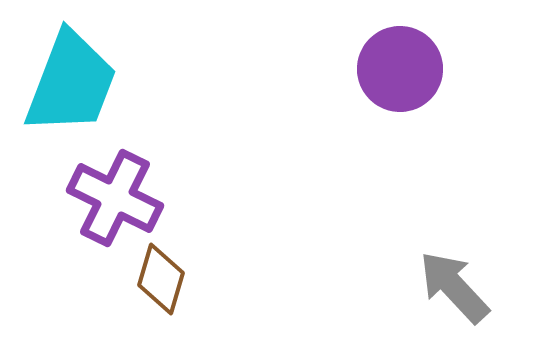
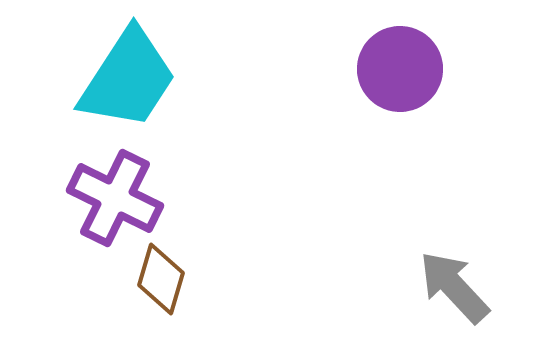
cyan trapezoid: moved 57 px right, 4 px up; rotated 12 degrees clockwise
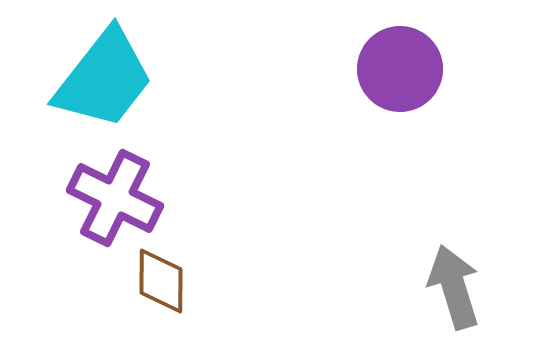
cyan trapezoid: moved 24 px left; rotated 5 degrees clockwise
brown diamond: moved 2 px down; rotated 16 degrees counterclockwise
gray arrow: rotated 26 degrees clockwise
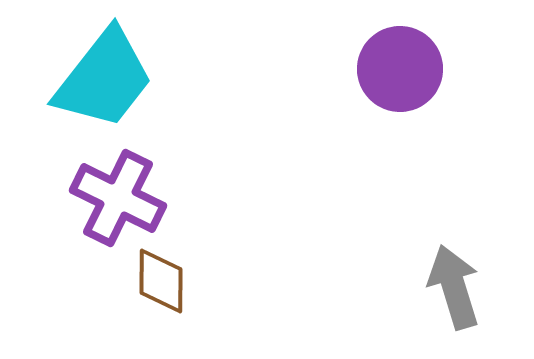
purple cross: moved 3 px right
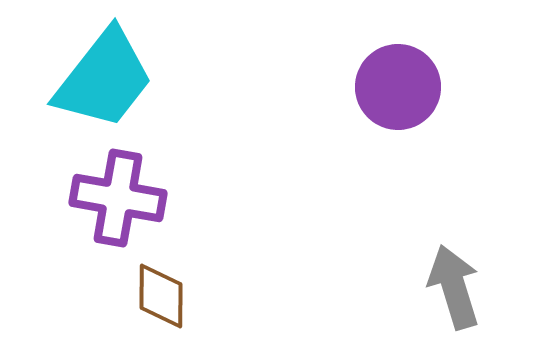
purple circle: moved 2 px left, 18 px down
purple cross: rotated 16 degrees counterclockwise
brown diamond: moved 15 px down
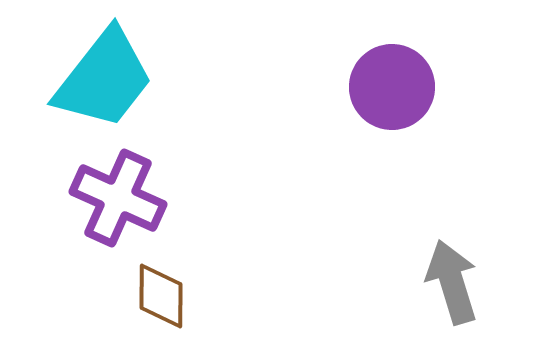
purple circle: moved 6 px left
purple cross: rotated 14 degrees clockwise
gray arrow: moved 2 px left, 5 px up
